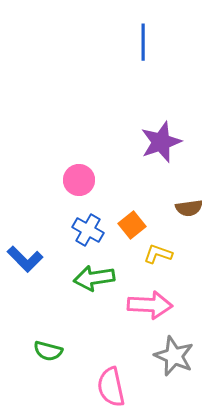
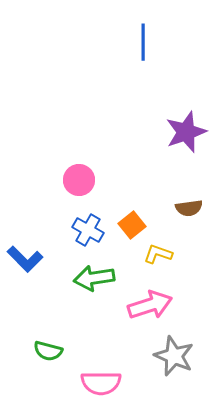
purple star: moved 25 px right, 10 px up
pink arrow: rotated 21 degrees counterclockwise
pink semicircle: moved 10 px left, 4 px up; rotated 78 degrees counterclockwise
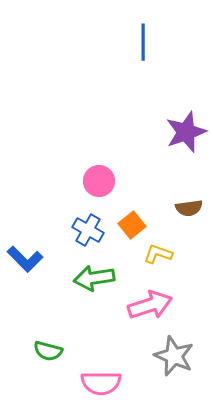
pink circle: moved 20 px right, 1 px down
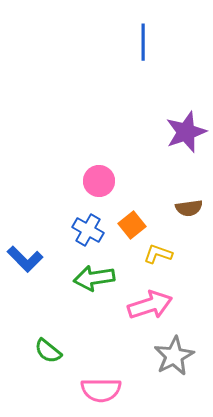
green semicircle: rotated 24 degrees clockwise
gray star: rotated 21 degrees clockwise
pink semicircle: moved 7 px down
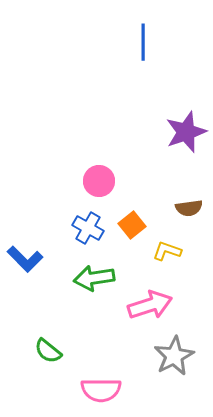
blue cross: moved 2 px up
yellow L-shape: moved 9 px right, 3 px up
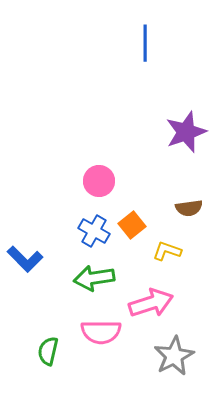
blue line: moved 2 px right, 1 px down
blue cross: moved 6 px right, 3 px down
pink arrow: moved 1 px right, 2 px up
green semicircle: rotated 64 degrees clockwise
pink semicircle: moved 58 px up
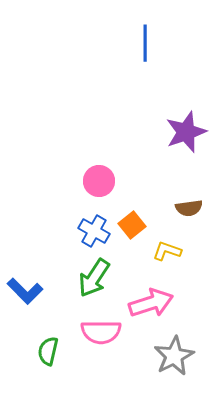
blue L-shape: moved 32 px down
green arrow: rotated 48 degrees counterclockwise
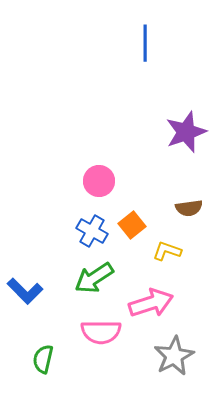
blue cross: moved 2 px left
green arrow: rotated 24 degrees clockwise
green semicircle: moved 5 px left, 8 px down
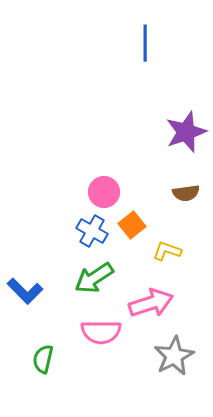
pink circle: moved 5 px right, 11 px down
brown semicircle: moved 3 px left, 15 px up
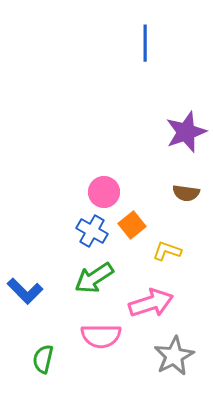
brown semicircle: rotated 16 degrees clockwise
pink semicircle: moved 4 px down
